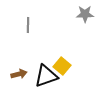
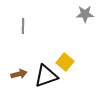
gray line: moved 5 px left, 1 px down
yellow square: moved 3 px right, 4 px up
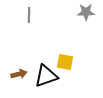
gray star: moved 1 px right, 2 px up
gray line: moved 6 px right, 11 px up
yellow square: rotated 30 degrees counterclockwise
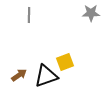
gray star: moved 5 px right, 1 px down
yellow square: rotated 30 degrees counterclockwise
brown arrow: moved 1 px down; rotated 21 degrees counterclockwise
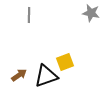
gray star: rotated 12 degrees clockwise
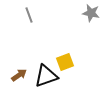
gray line: rotated 21 degrees counterclockwise
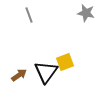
gray star: moved 5 px left
black triangle: moved 4 px up; rotated 35 degrees counterclockwise
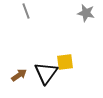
gray line: moved 3 px left, 4 px up
yellow square: rotated 12 degrees clockwise
black triangle: moved 1 px down
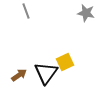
yellow square: rotated 18 degrees counterclockwise
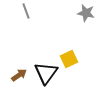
yellow square: moved 4 px right, 3 px up
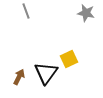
brown arrow: moved 2 px down; rotated 28 degrees counterclockwise
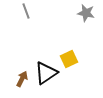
black triangle: rotated 20 degrees clockwise
brown arrow: moved 3 px right, 2 px down
